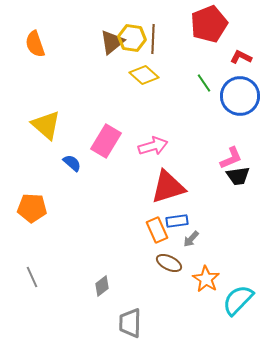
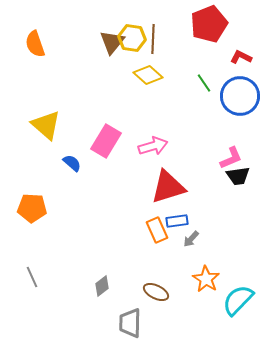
brown triangle: rotated 12 degrees counterclockwise
yellow diamond: moved 4 px right
brown ellipse: moved 13 px left, 29 px down
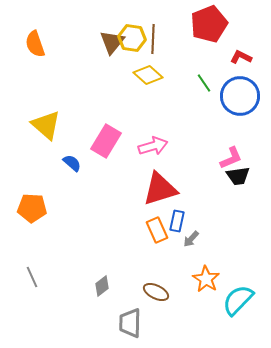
red triangle: moved 8 px left, 2 px down
blue rectangle: rotated 70 degrees counterclockwise
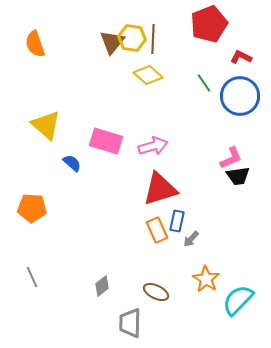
pink rectangle: rotated 76 degrees clockwise
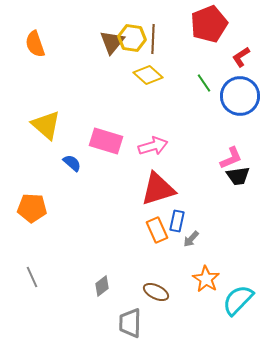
red L-shape: rotated 60 degrees counterclockwise
red triangle: moved 2 px left
